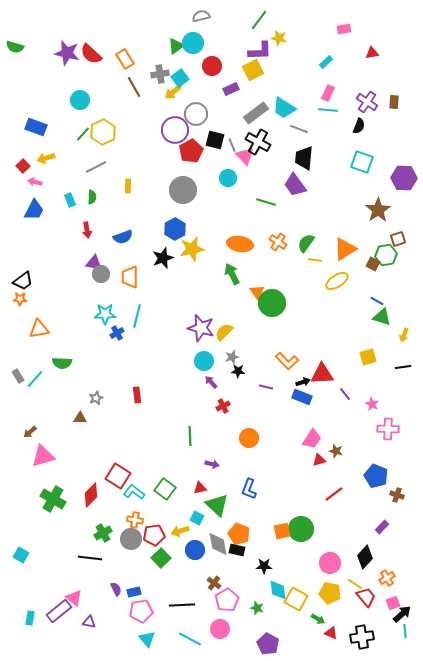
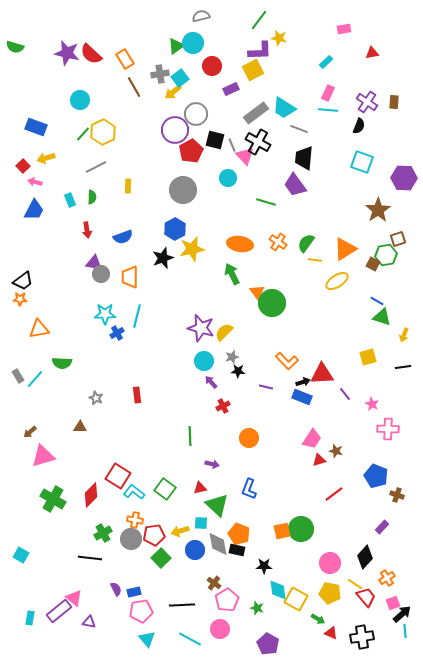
gray star at (96, 398): rotated 24 degrees counterclockwise
brown triangle at (80, 418): moved 9 px down
cyan square at (197, 518): moved 4 px right, 5 px down; rotated 24 degrees counterclockwise
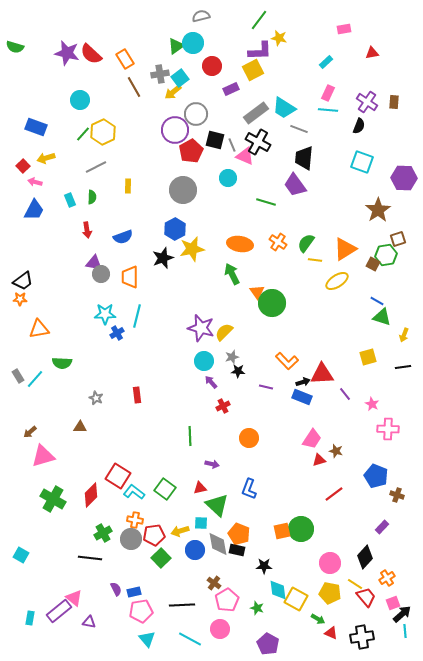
pink triangle at (245, 156): rotated 24 degrees counterclockwise
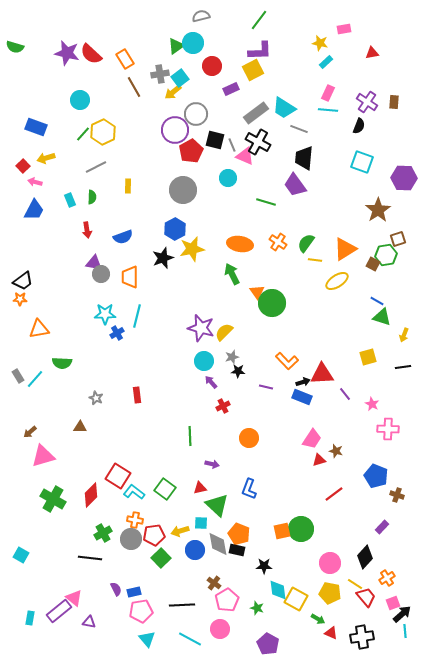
yellow star at (279, 38): moved 41 px right, 5 px down
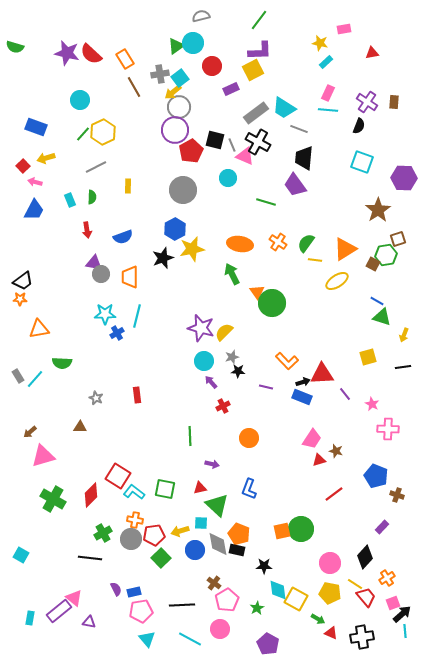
gray circle at (196, 114): moved 17 px left, 7 px up
green square at (165, 489): rotated 25 degrees counterclockwise
green star at (257, 608): rotated 24 degrees clockwise
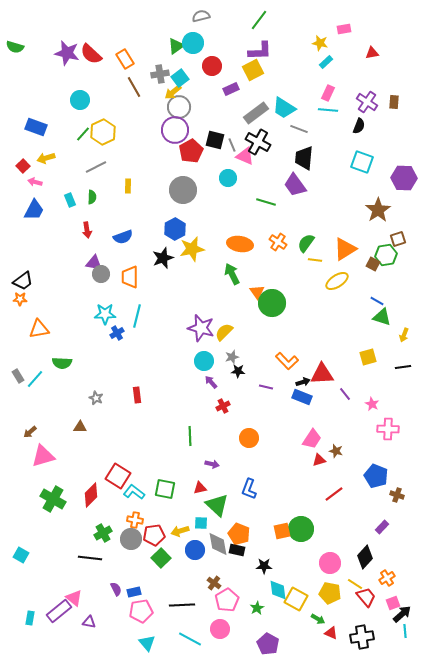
cyan triangle at (147, 639): moved 4 px down
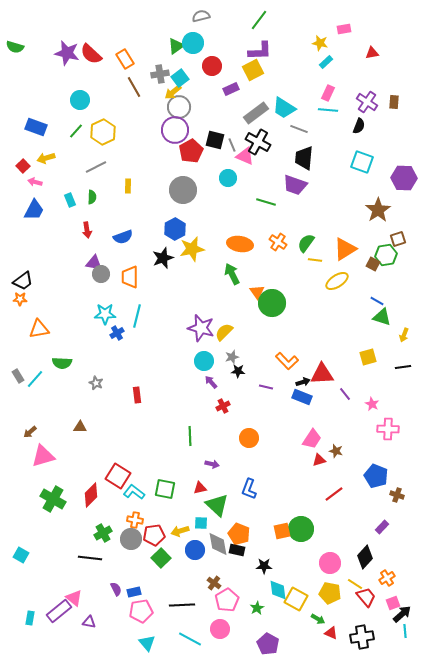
green line at (83, 134): moved 7 px left, 3 px up
purple trapezoid at (295, 185): rotated 35 degrees counterclockwise
gray star at (96, 398): moved 15 px up
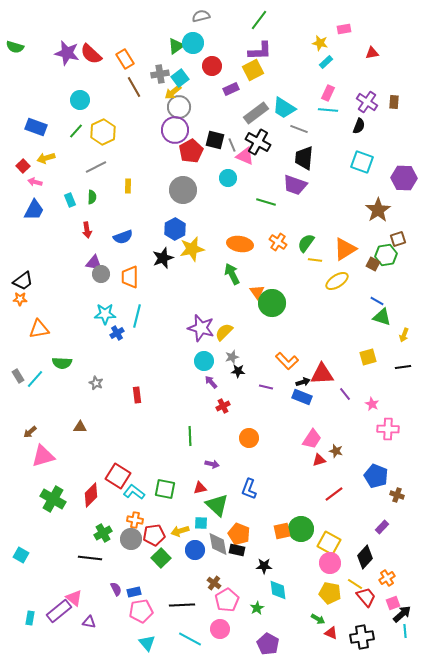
yellow square at (296, 599): moved 33 px right, 56 px up
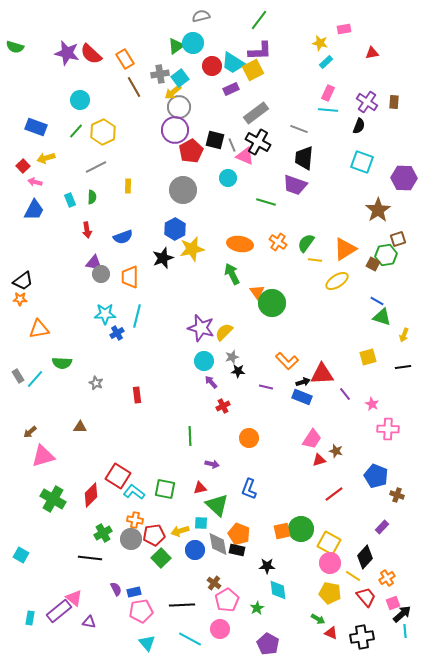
cyan trapezoid at (284, 108): moved 51 px left, 45 px up
black star at (264, 566): moved 3 px right
yellow line at (355, 584): moved 2 px left, 8 px up
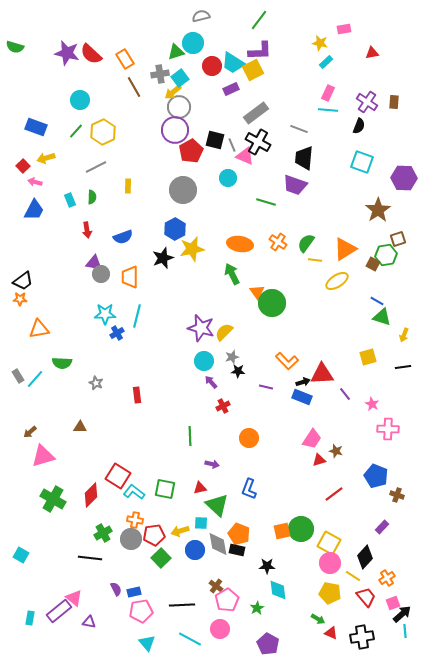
green triangle at (176, 46): moved 6 px down; rotated 18 degrees clockwise
brown cross at (214, 583): moved 2 px right, 3 px down
